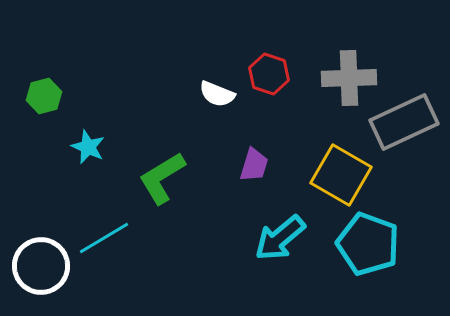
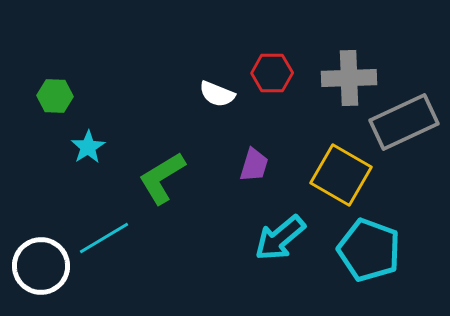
red hexagon: moved 3 px right, 1 px up; rotated 18 degrees counterclockwise
green hexagon: moved 11 px right; rotated 16 degrees clockwise
cyan star: rotated 16 degrees clockwise
cyan pentagon: moved 1 px right, 6 px down
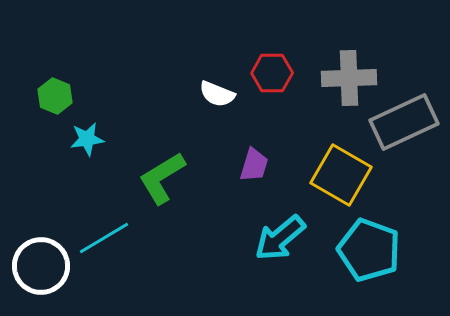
green hexagon: rotated 20 degrees clockwise
cyan star: moved 1 px left, 8 px up; rotated 24 degrees clockwise
